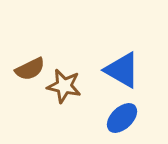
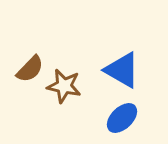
brown semicircle: rotated 20 degrees counterclockwise
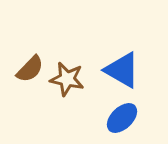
brown star: moved 3 px right, 7 px up
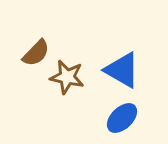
brown semicircle: moved 6 px right, 16 px up
brown star: moved 2 px up
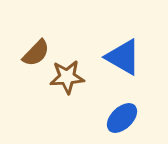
blue triangle: moved 1 px right, 13 px up
brown star: rotated 16 degrees counterclockwise
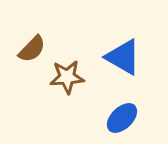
brown semicircle: moved 4 px left, 4 px up
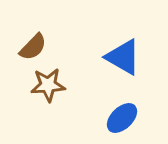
brown semicircle: moved 1 px right, 2 px up
brown star: moved 19 px left, 8 px down
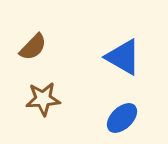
brown star: moved 5 px left, 14 px down
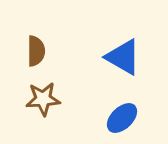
brown semicircle: moved 3 px right, 4 px down; rotated 44 degrees counterclockwise
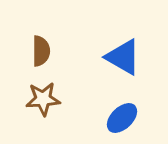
brown semicircle: moved 5 px right
